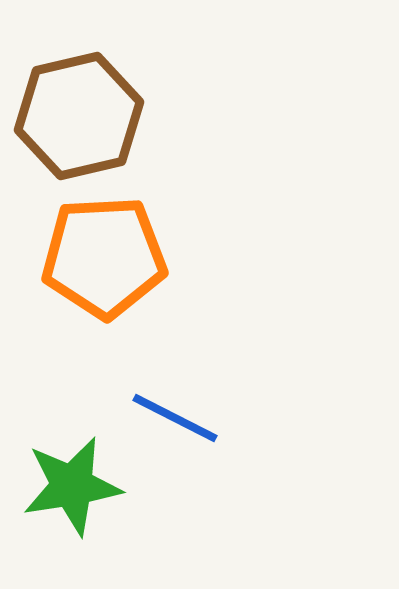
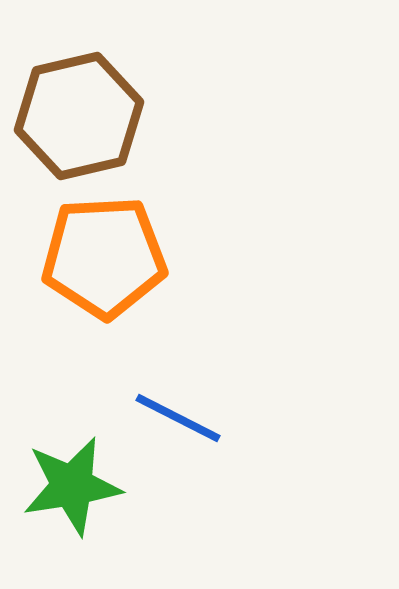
blue line: moved 3 px right
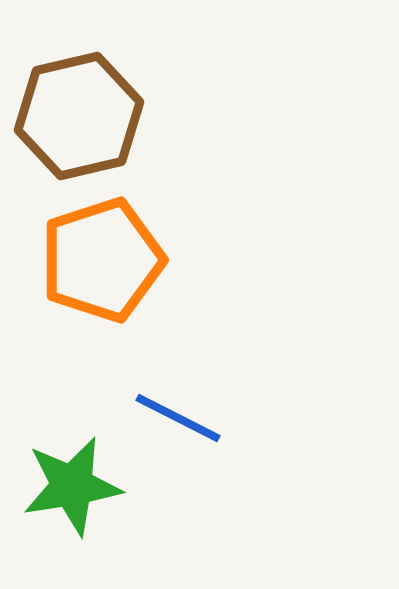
orange pentagon: moved 2 px left, 3 px down; rotated 15 degrees counterclockwise
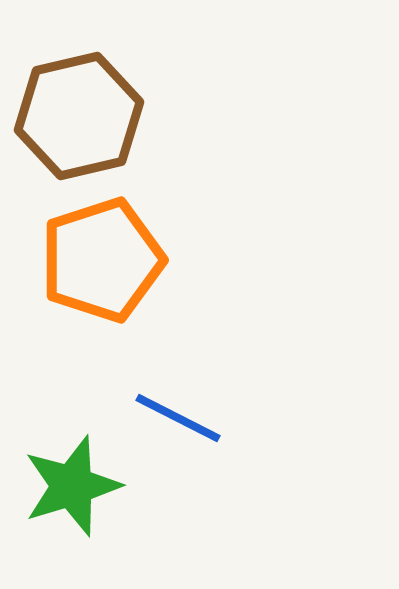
green star: rotated 8 degrees counterclockwise
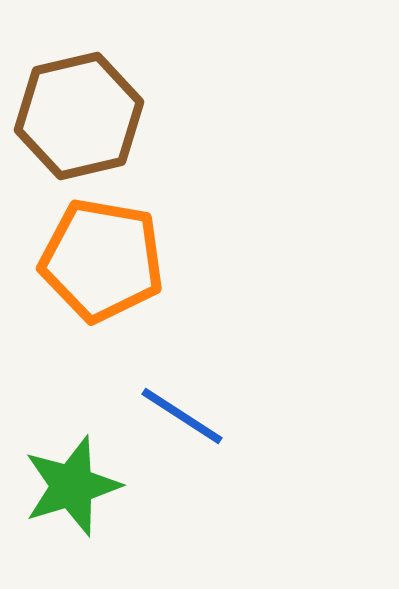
orange pentagon: rotated 28 degrees clockwise
blue line: moved 4 px right, 2 px up; rotated 6 degrees clockwise
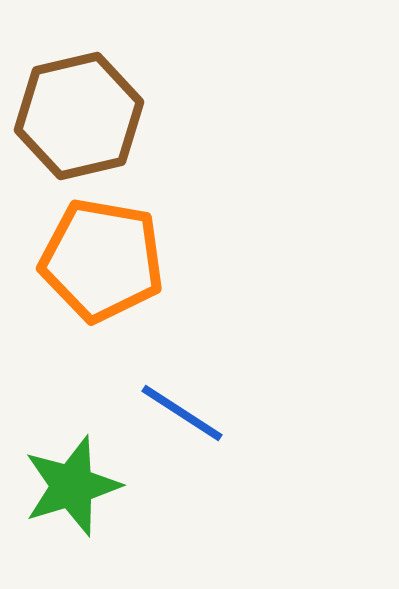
blue line: moved 3 px up
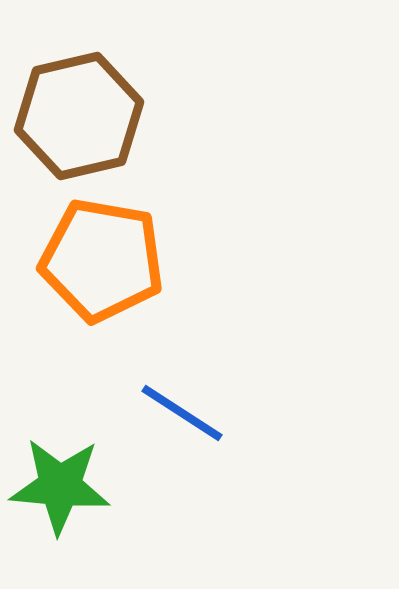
green star: moved 12 px left; rotated 22 degrees clockwise
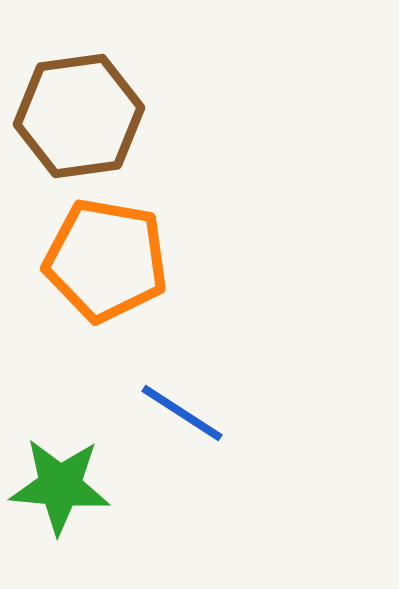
brown hexagon: rotated 5 degrees clockwise
orange pentagon: moved 4 px right
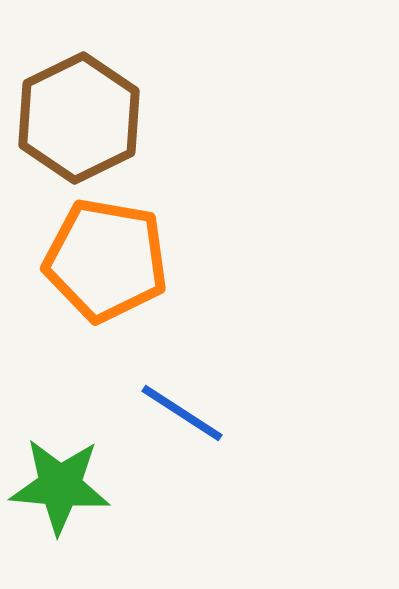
brown hexagon: moved 2 px down; rotated 18 degrees counterclockwise
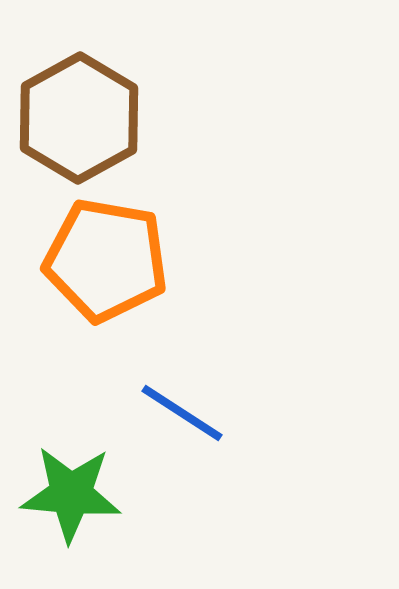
brown hexagon: rotated 3 degrees counterclockwise
green star: moved 11 px right, 8 px down
